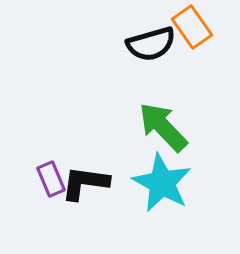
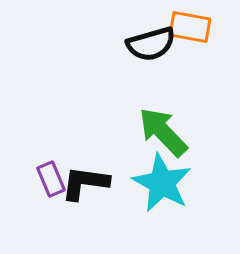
orange rectangle: moved 2 px left; rotated 45 degrees counterclockwise
green arrow: moved 5 px down
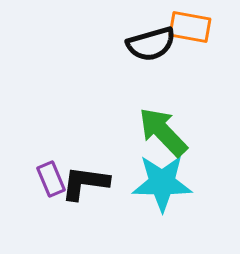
cyan star: rotated 28 degrees counterclockwise
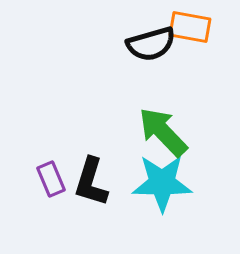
black L-shape: moved 6 px right, 1 px up; rotated 81 degrees counterclockwise
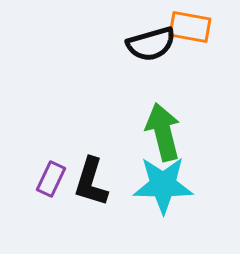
green arrow: rotated 30 degrees clockwise
purple rectangle: rotated 48 degrees clockwise
cyan star: moved 1 px right, 2 px down
